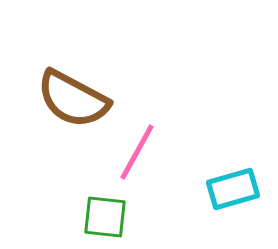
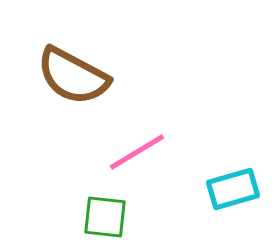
brown semicircle: moved 23 px up
pink line: rotated 30 degrees clockwise
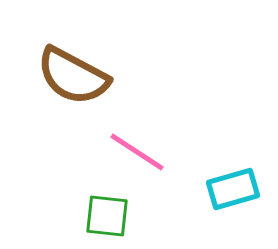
pink line: rotated 64 degrees clockwise
green square: moved 2 px right, 1 px up
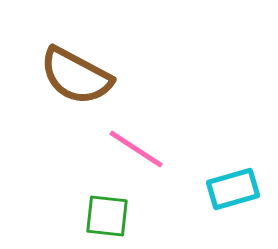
brown semicircle: moved 3 px right
pink line: moved 1 px left, 3 px up
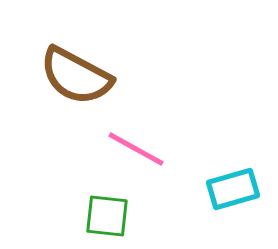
pink line: rotated 4 degrees counterclockwise
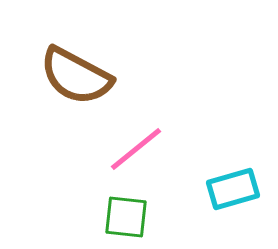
pink line: rotated 68 degrees counterclockwise
green square: moved 19 px right, 1 px down
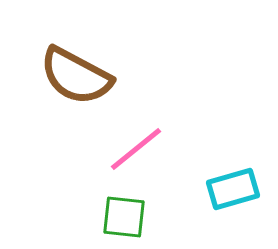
green square: moved 2 px left
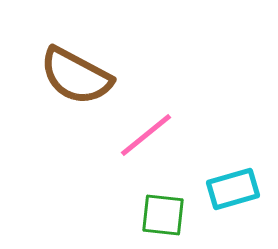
pink line: moved 10 px right, 14 px up
green square: moved 39 px right, 2 px up
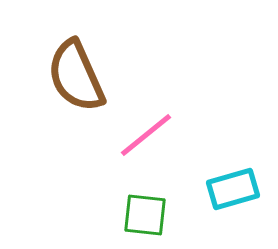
brown semicircle: rotated 38 degrees clockwise
green square: moved 18 px left
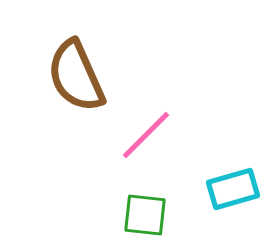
pink line: rotated 6 degrees counterclockwise
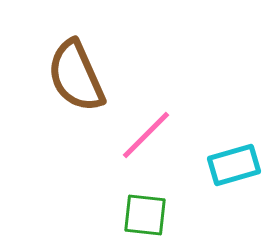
cyan rectangle: moved 1 px right, 24 px up
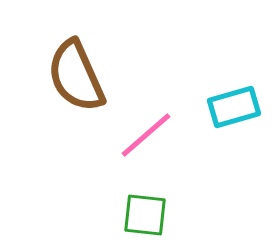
pink line: rotated 4 degrees clockwise
cyan rectangle: moved 58 px up
